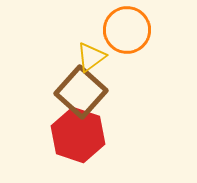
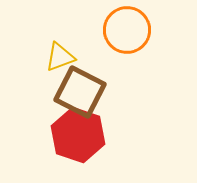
yellow triangle: moved 31 px left; rotated 16 degrees clockwise
brown square: moved 1 px left; rotated 15 degrees counterclockwise
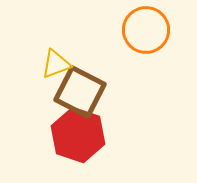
orange circle: moved 19 px right
yellow triangle: moved 4 px left, 7 px down
